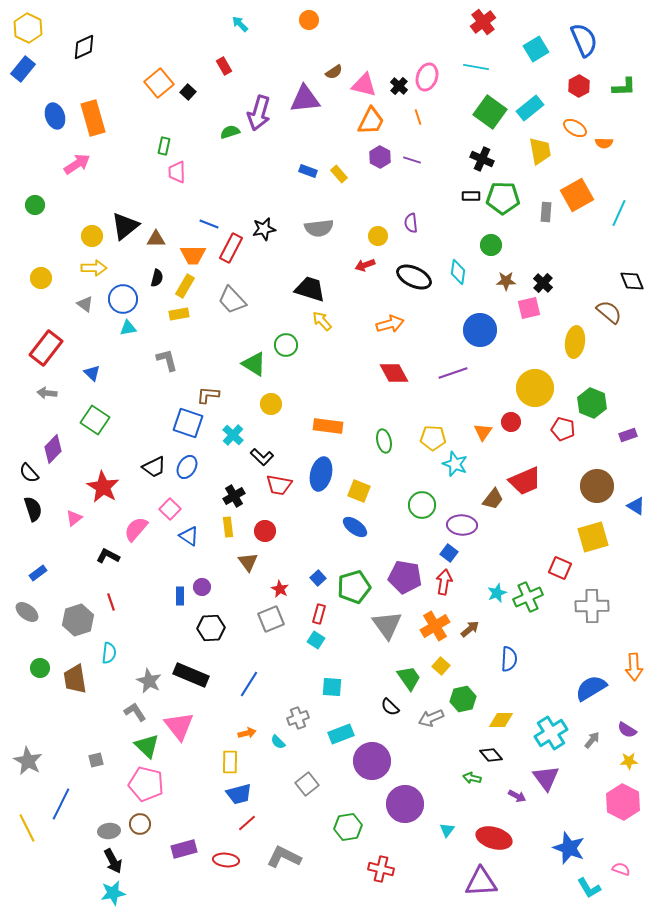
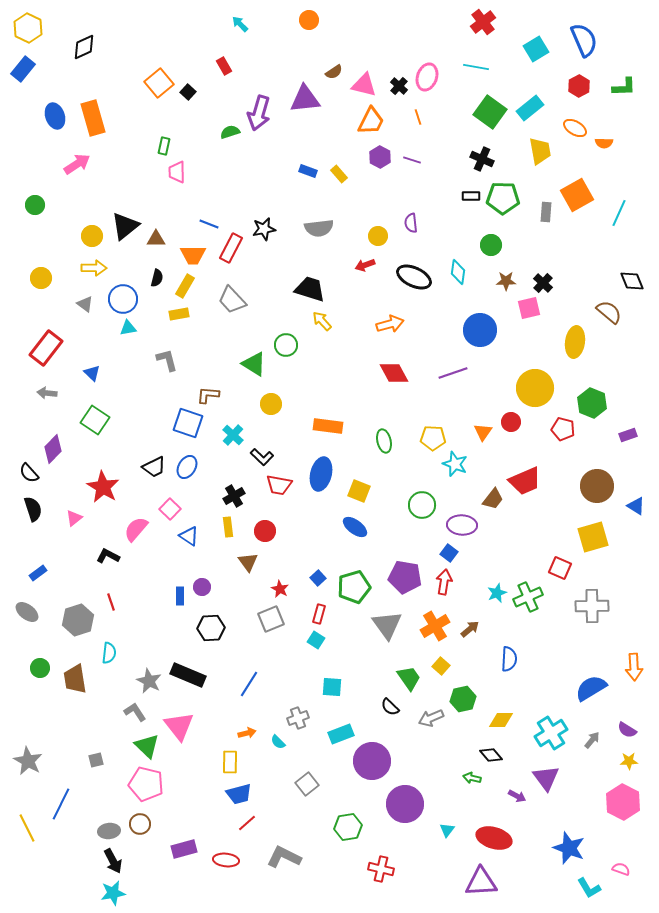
black rectangle at (191, 675): moved 3 px left
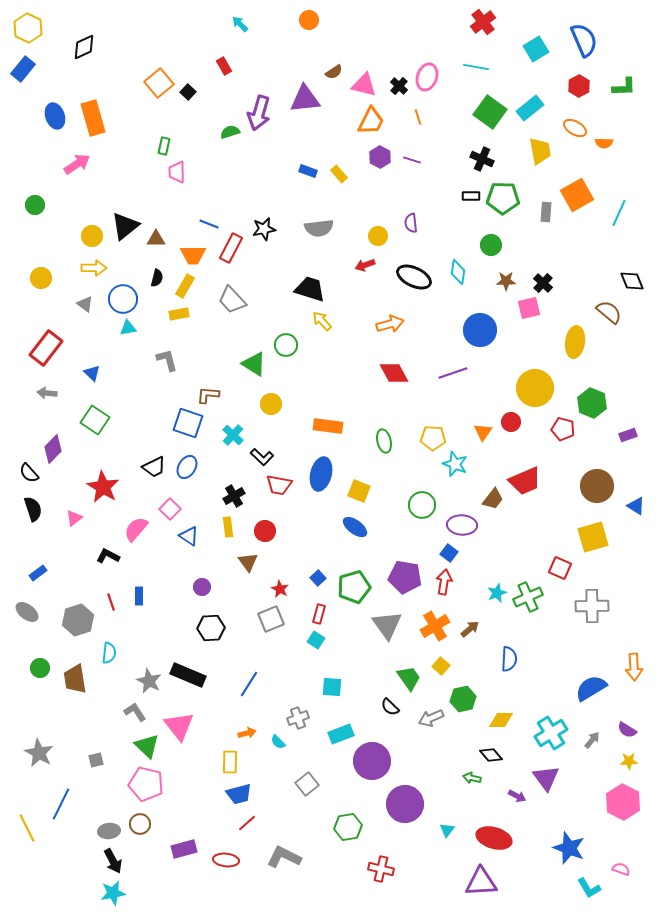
blue rectangle at (180, 596): moved 41 px left
gray star at (28, 761): moved 11 px right, 8 px up
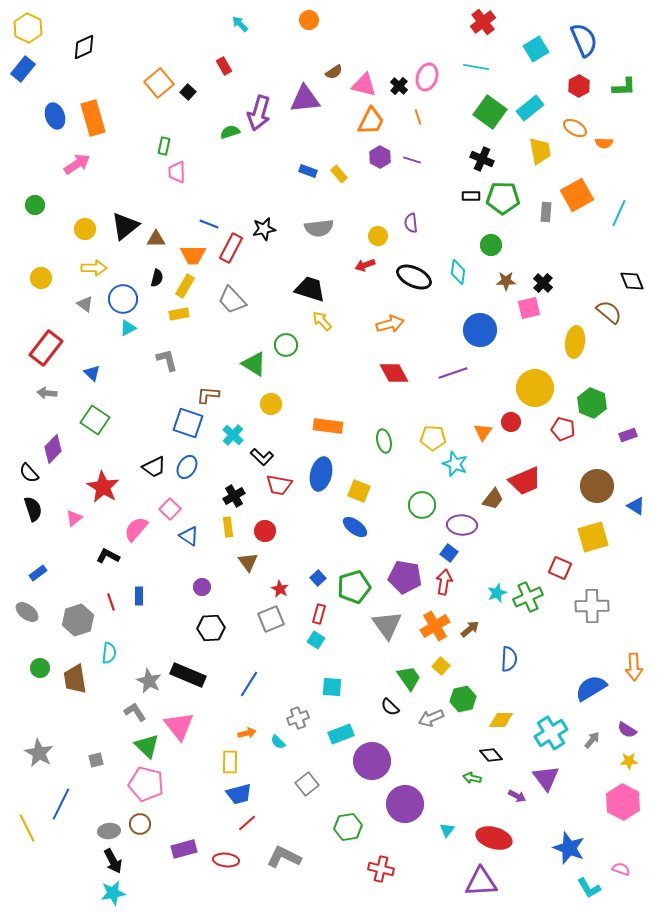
yellow circle at (92, 236): moved 7 px left, 7 px up
cyan triangle at (128, 328): rotated 18 degrees counterclockwise
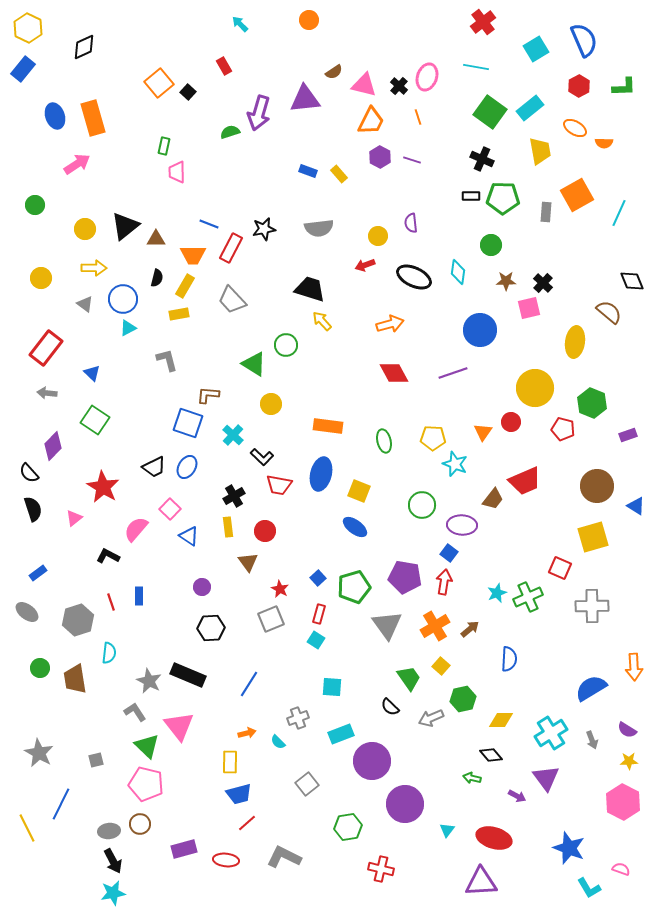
purple diamond at (53, 449): moved 3 px up
gray arrow at (592, 740): rotated 120 degrees clockwise
